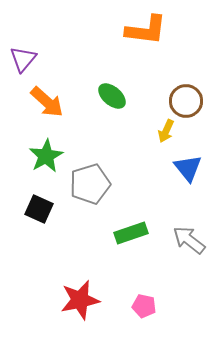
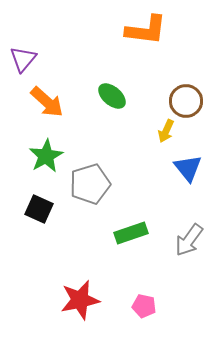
gray arrow: rotated 92 degrees counterclockwise
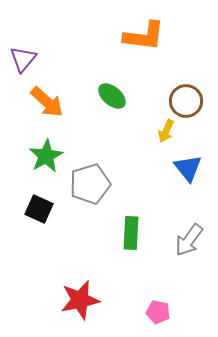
orange L-shape: moved 2 px left, 6 px down
green rectangle: rotated 68 degrees counterclockwise
pink pentagon: moved 14 px right, 6 px down
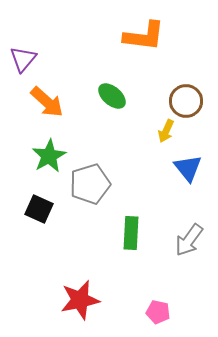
green star: moved 3 px right
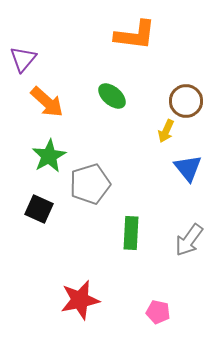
orange L-shape: moved 9 px left, 1 px up
